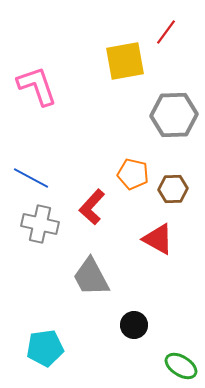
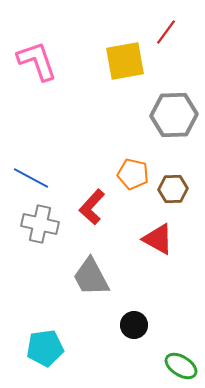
pink L-shape: moved 25 px up
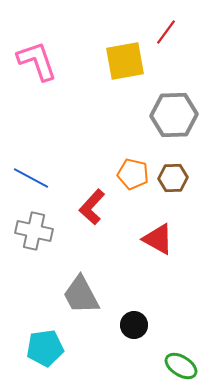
brown hexagon: moved 11 px up
gray cross: moved 6 px left, 7 px down
gray trapezoid: moved 10 px left, 18 px down
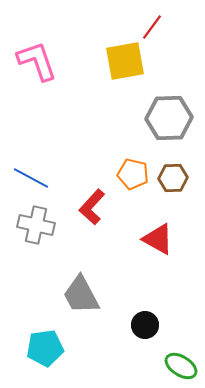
red line: moved 14 px left, 5 px up
gray hexagon: moved 5 px left, 3 px down
gray cross: moved 2 px right, 6 px up
black circle: moved 11 px right
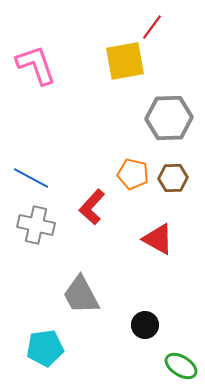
pink L-shape: moved 1 px left, 4 px down
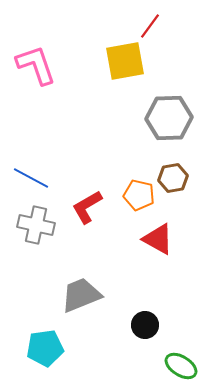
red line: moved 2 px left, 1 px up
orange pentagon: moved 6 px right, 21 px down
brown hexagon: rotated 8 degrees counterclockwise
red L-shape: moved 5 px left; rotated 18 degrees clockwise
gray trapezoid: rotated 96 degrees clockwise
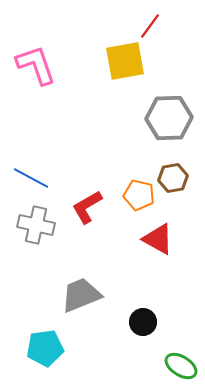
black circle: moved 2 px left, 3 px up
